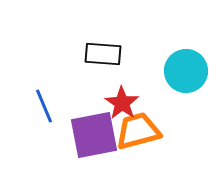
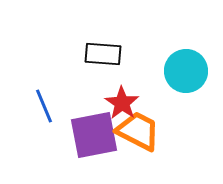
orange trapezoid: rotated 42 degrees clockwise
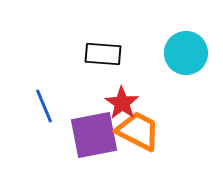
cyan circle: moved 18 px up
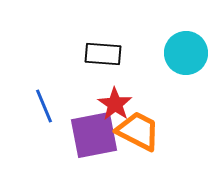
red star: moved 7 px left, 1 px down
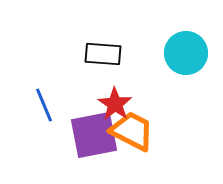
blue line: moved 1 px up
orange trapezoid: moved 6 px left
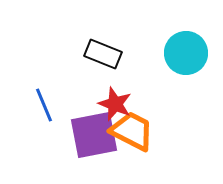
black rectangle: rotated 18 degrees clockwise
red star: rotated 12 degrees counterclockwise
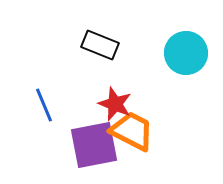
black rectangle: moved 3 px left, 9 px up
purple square: moved 10 px down
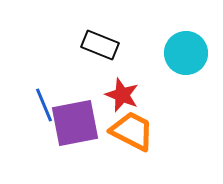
red star: moved 7 px right, 9 px up
purple square: moved 19 px left, 22 px up
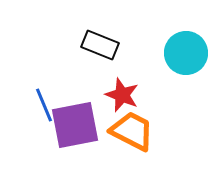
purple square: moved 2 px down
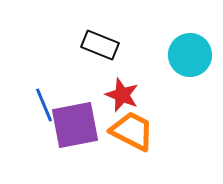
cyan circle: moved 4 px right, 2 px down
